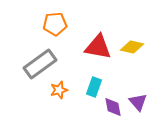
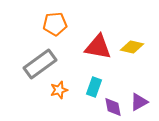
purple triangle: moved 1 px right; rotated 42 degrees clockwise
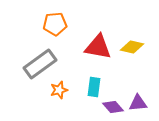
cyan rectangle: rotated 12 degrees counterclockwise
purple triangle: moved 1 px left, 1 px down; rotated 24 degrees clockwise
purple diamond: rotated 30 degrees counterclockwise
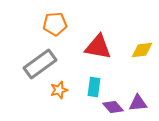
yellow diamond: moved 10 px right, 3 px down; rotated 20 degrees counterclockwise
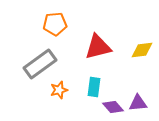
red triangle: rotated 24 degrees counterclockwise
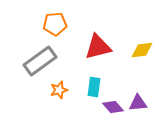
gray rectangle: moved 3 px up
